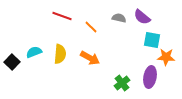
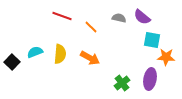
cyan semicircle: moved 1 px right
purple ellipse: moved 2 px down
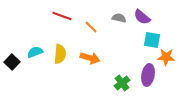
orange arrow: rotated 12 degrees counterclockwise
purple ellipse: moved 2 px left, 4 px up
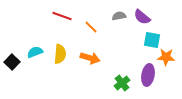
gray semicircle: moved 2 px up; rotated 24 degrees counterclockwise
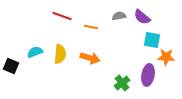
orange line: rotated 32 degrees counterclockwise
black square: moved 1 px left, 4 px down; rotated 21 degrees counterclockwise
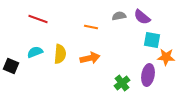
red line: moved 24 px left, 3 px down
orange arrow: rotated 30 degrees counterclockwise
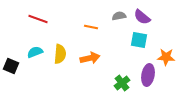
cyan square: moved 13 px left
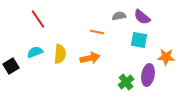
red line: rotated 36 degrees clockwise
orange line: moved 6 px right, 5 px down
black square: rotated 35 degrees clockwise
green cross: moved 4 px right, 1 px up
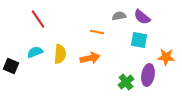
black square: rotated 35 degrees counterclockwise
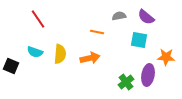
purple semicircle: moved 4 px right
cyan semicircle: rotated 140 degrees counterclockwise
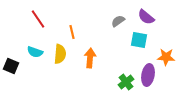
gray semicircle: moved 1 px left, 5 px down; rotated 24 degrees counterclockwise
orange line: moved 25 px left; rotated 64 degrees clockwise
orange arrow: rotated 72 degrees counterclockwise
